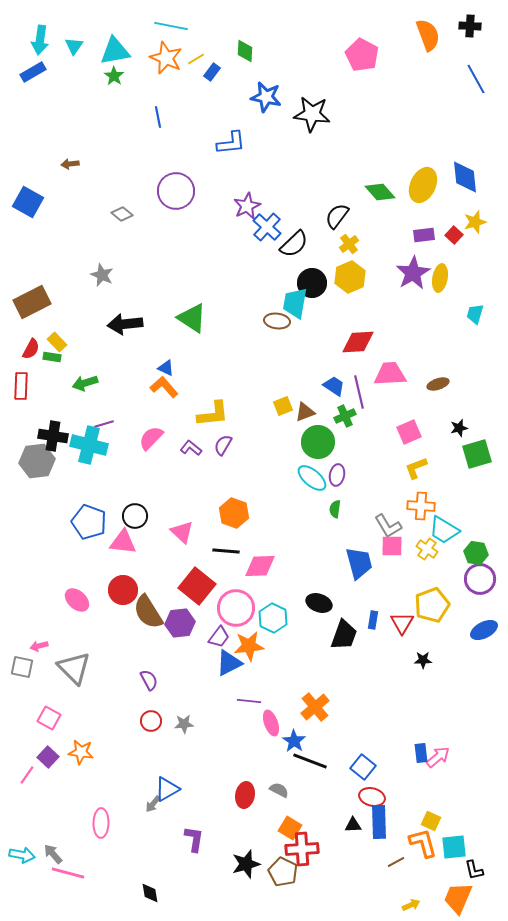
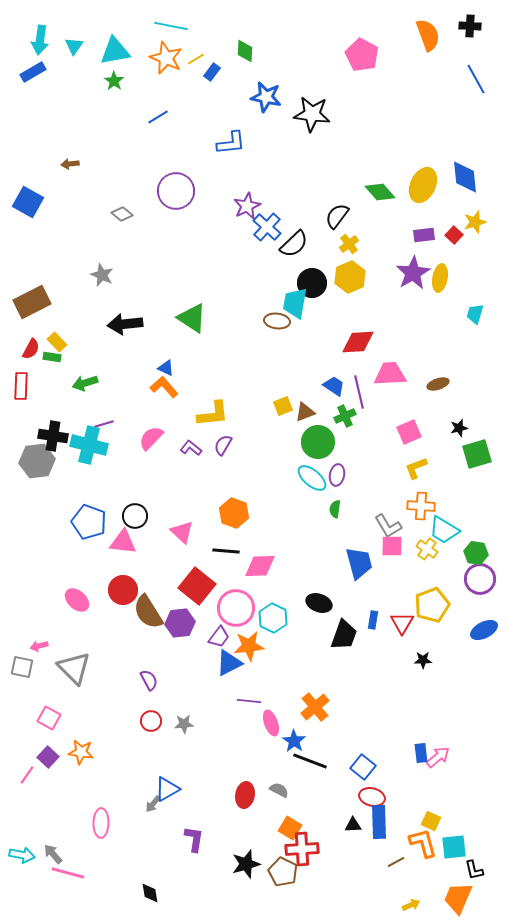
green star at (114, 76): moved 5 px down
blue line at (158, 117): rotated 70 degrees clockwise
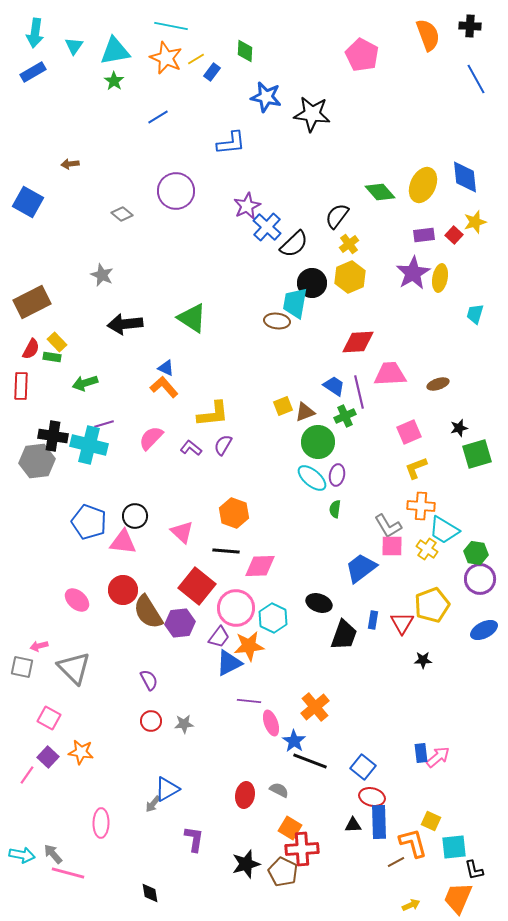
cyan arrow at (40, 40): moved 5 px left, 7 px up
blue trapezoid at (359, 563): moved 2 px right, 5 px down; rotated 112 degrees counterclockwise
orange L-shape at (423, 843): moved 10 px left
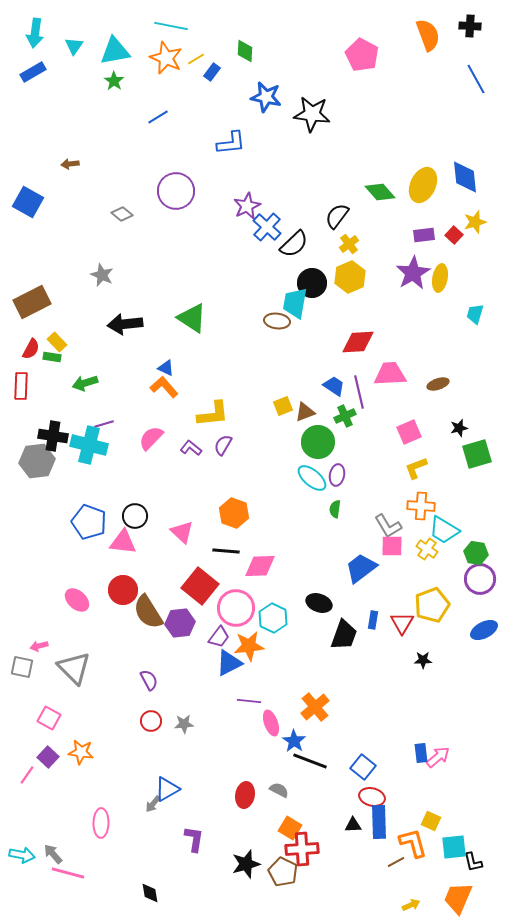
red square at (197, 586): moved 3 px right
black L-shape at (474, 870): moved 1 px left, 8 px up
